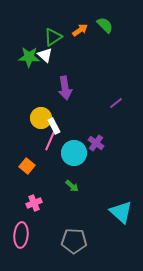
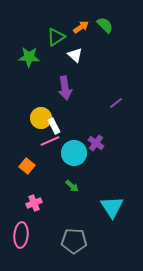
orange arrow: moved 1 px right, 3 px up
green triangle: moved 3 px right
white triangle: moved 30 px right
pink line: rotated 42 degrees clockwise
cyan triangle: moved 9 px left, 5 px up; rotated 15 degrees clockwise
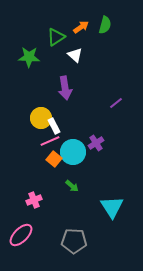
green semicircle: rotated 60 degrees clockwise
purple cross: rotated 21 degrees clockwise
cyan circle: moved 1 px left, 1 px up
orange square: moved 27 px right, 7 px up
pink cross: moved 3 px up
pink ellipse: rotated 40 degrees clockwise
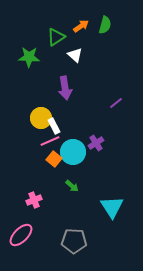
orange arrow: moved 1 px up
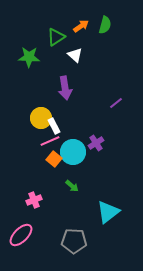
cyan triangle: moved 4 px left, 5 px down; rotated 25 degrees clockwise
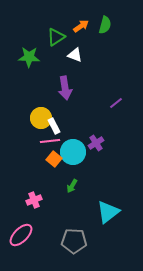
white triangle: rotated 21 degrees counterclockwise
pink line: rotated 18 degrees clockwise
green arrow: rotated 80 degrees clockwise
